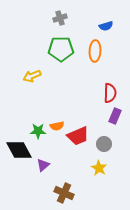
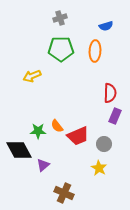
orange semicircle: rotated 64 degrees clockwise
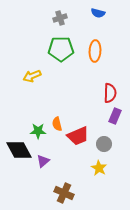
blue semicircle: moved 8 px left, 13 px up; rotated 32 degrees clockwise
orange semicircle: moved 2 px up; rotated 24 degrees clockwise
purple triangle: moved 4 px up
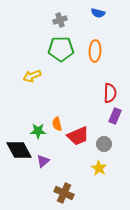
gray cross: moved 2 px down
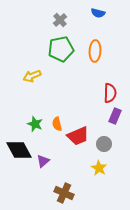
gray cross: rotated 24 degrees counterclockwise
green pentagon: rotated 10 degrees counterclockwise
green star: moved 3 px left, 7 px up; rotated 21 degrees clockwise
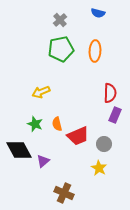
yellow arrow: moved 9 px right, 16 px down
purple rectangle: moved 1 px up
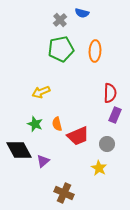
blue semicircle: moved 16 px left
gray circle: moved 3 px right
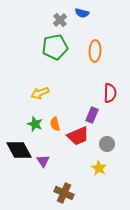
green pentagon: moved 6 px left, 2 px up
yellow arrow: moved 1 px left, 1 px down
purple rectangle: moved 23 px left
orange semicircle: moved 2 px left
purple triangle: rotated 24 degrees counterclockwise
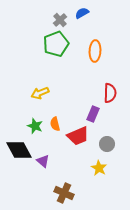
blue semicircle: rotated 136 degrees clockwise
green pentagon: moved 1 px right, 3 px up; rotated 10 degrees counterclockwise
purple rectangle: moved 1 px right, 1 px up
green star: moved 2 px down
purple triangle: rotated 16 degrees counterclockwise
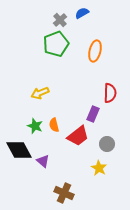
orange ellipse: rotated 10 degrees clockwise
orange semicircle: moved 1 px left, 1 px down
red trapezoid: rotated 15 degrees counterclockwise
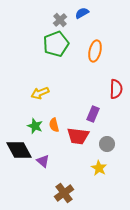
red semicircle: moved 6 px right, 4 px up
red trapezoid: rotated 45 degrees clockwise
brown cross: rotated 30 degrees clockwise
